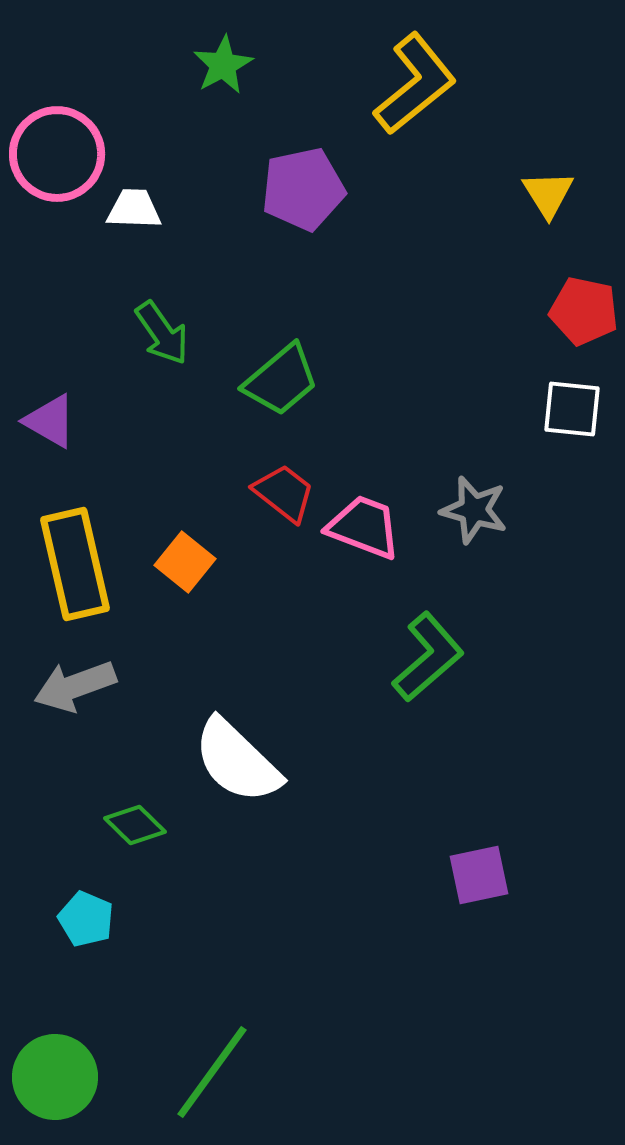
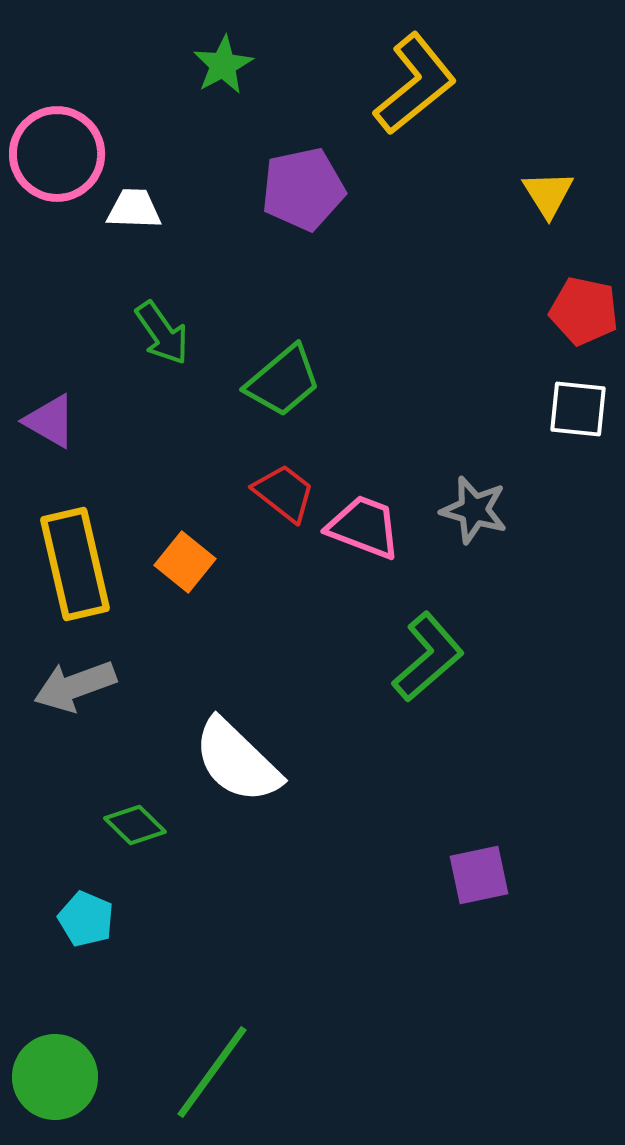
green trapezoid: moved 2 px right, 1 px down
white square: moved 6 px right
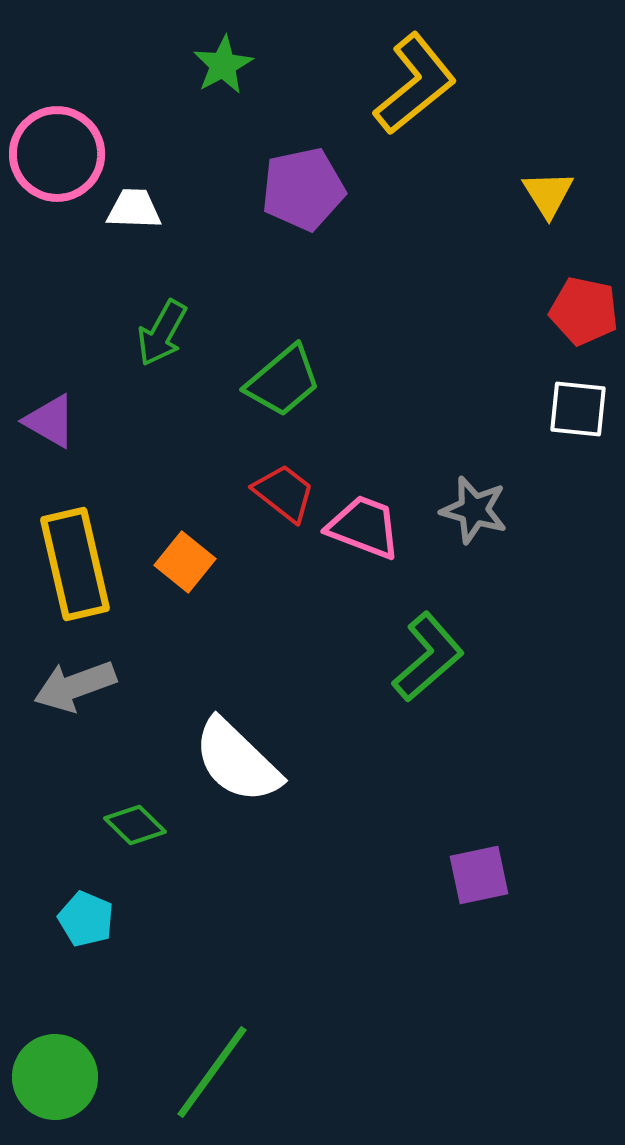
green arrow: rotated 64 degrees clockwise
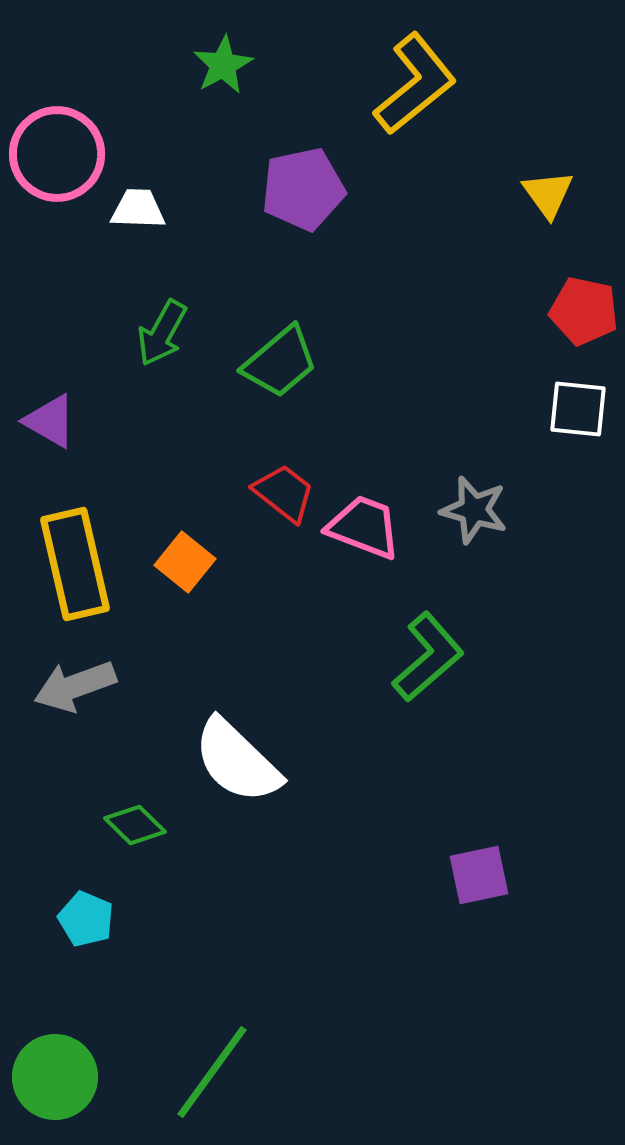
yellow triangle: rotated 4 degrees counterclockwise
white trapezoid: moved 4 px right
green trapezoid: moved 3 px left, 19 px up
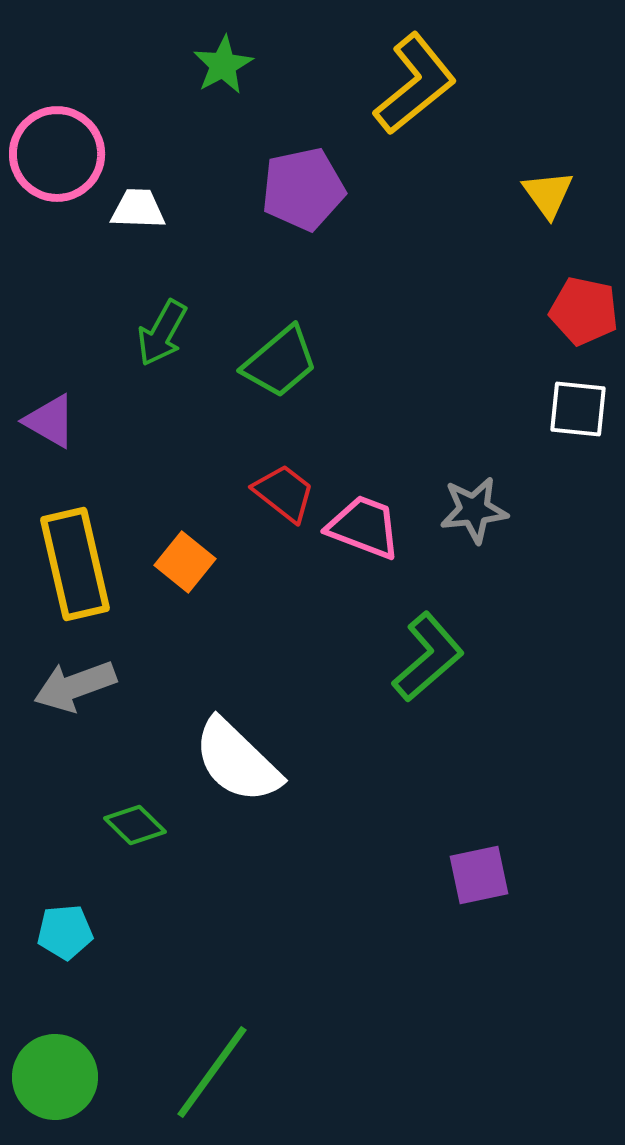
gray star: rotated 22 degrees counterclockwise
cyan pentagon: moved 21 px left, 13 px down; rotated 28 degrees counterclockwise
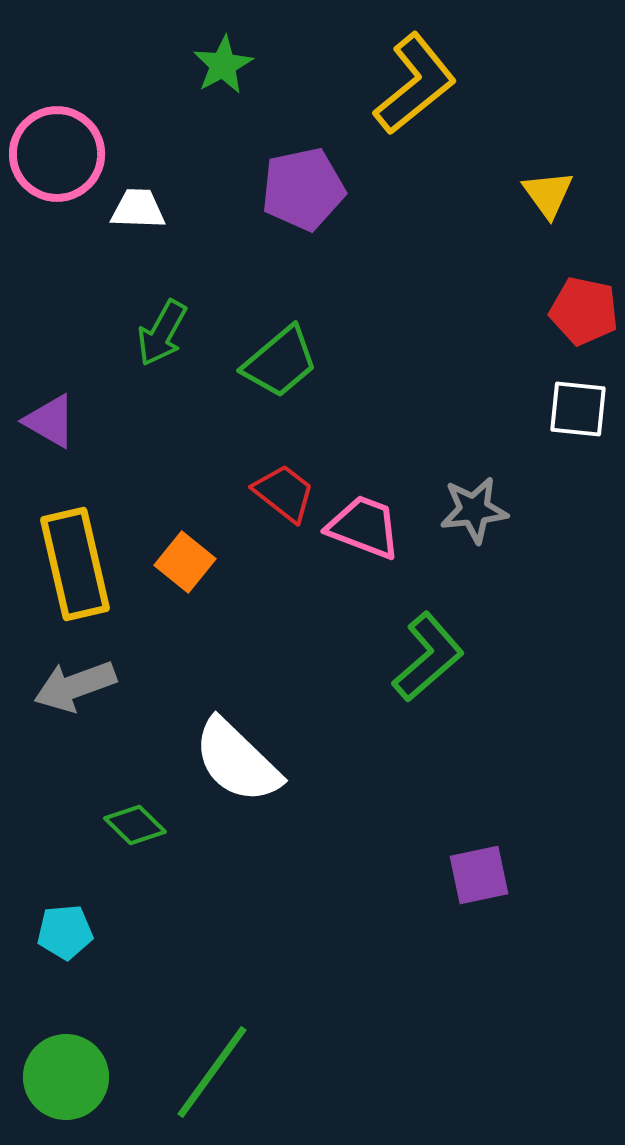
green circle: moved 11 px right
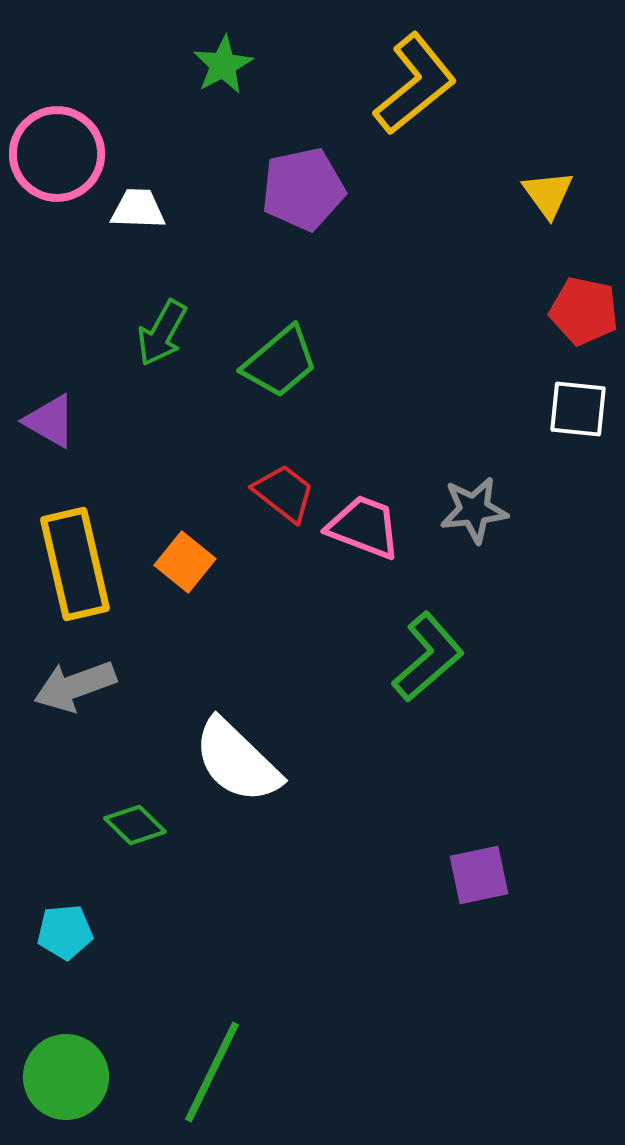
green line: rotated 10 degrees counterclockwise
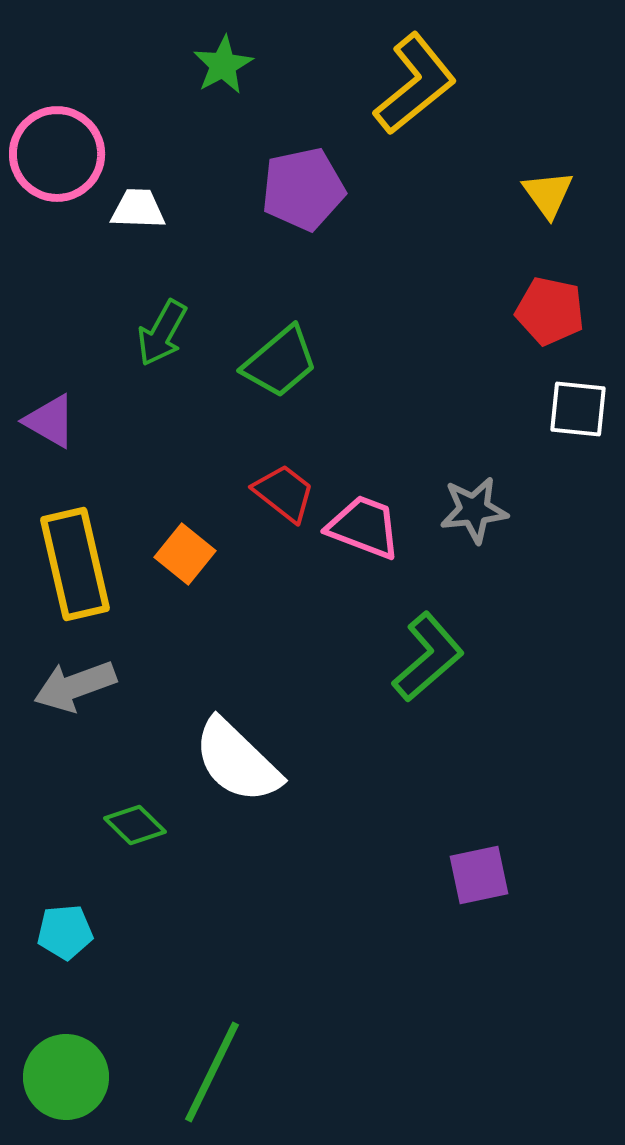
red pentagon: moved 34 px left
orange square: moved 8 px up
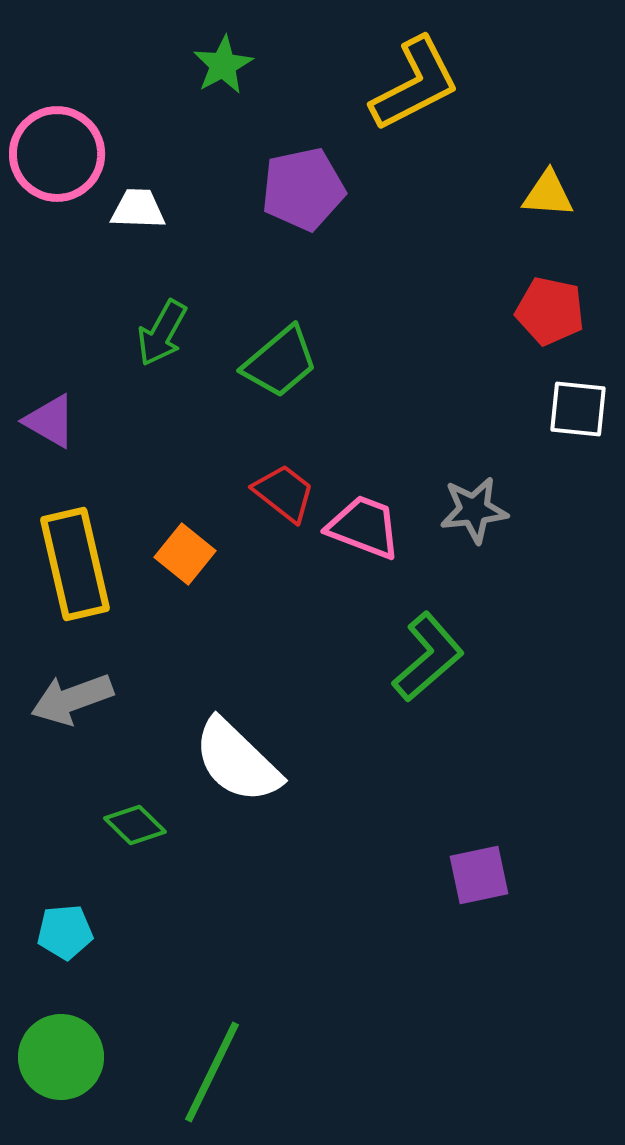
yellow L-shape: rotated 12 degrees clockwise
yellow triangle: rotated 50 degrees counterclockwise
gray arrow: moved 3 px left, 13 px down
green circle: moved 5 px left, 20 px up
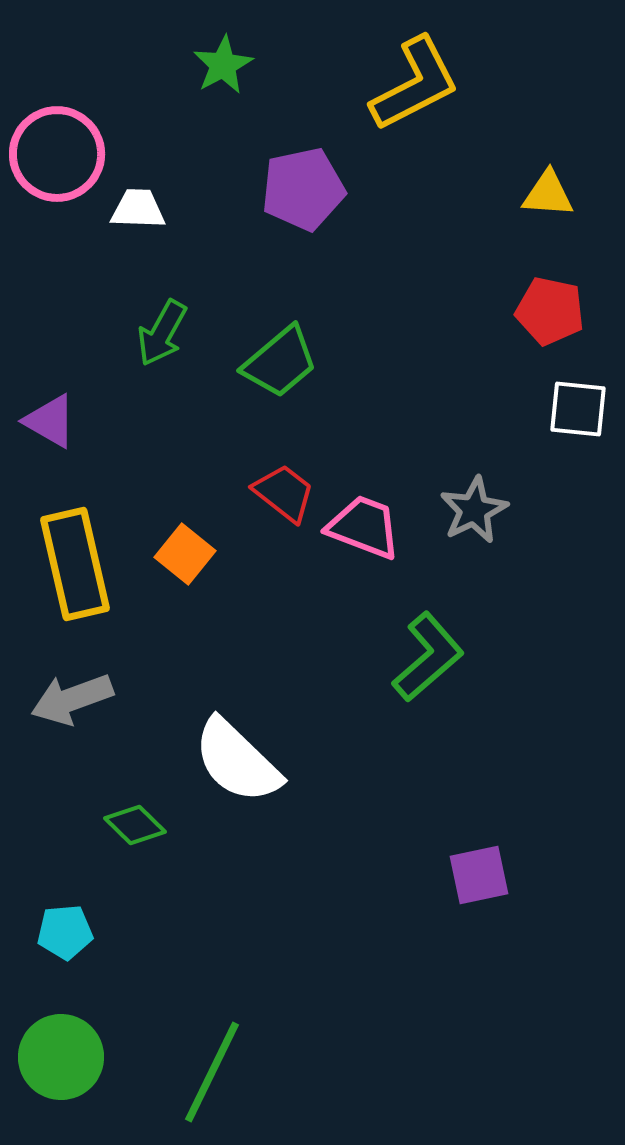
gray star: rotated 20 degrees counterclockwise
